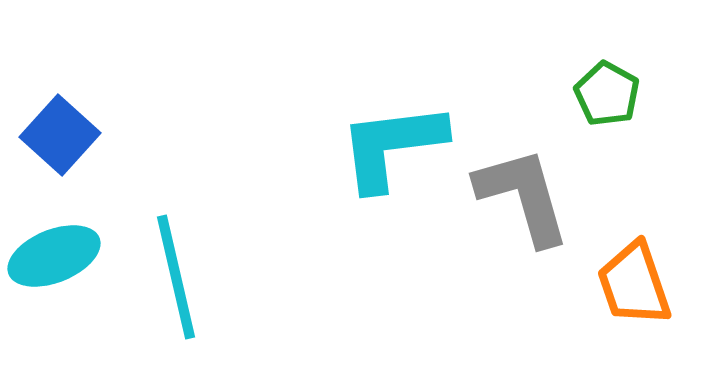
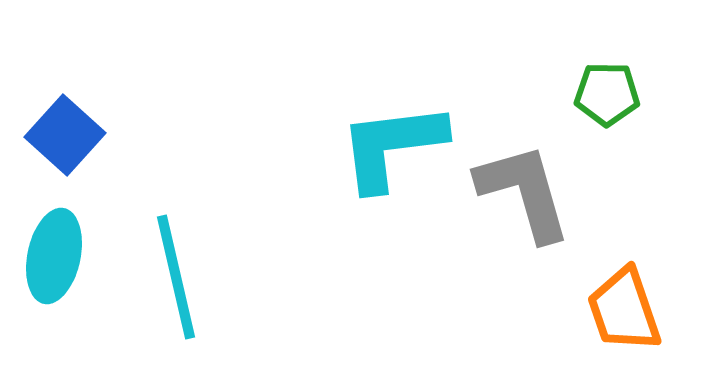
green pentagon: rotated 28 degrees counterclockwise
blue square: moved 5 px right
gray L-shape: moved 1 px right, 4 px up
cyan ellipse: rotated 56 degrees counterclockwise
orange trapezoid: moved 10 px left, 26 px down
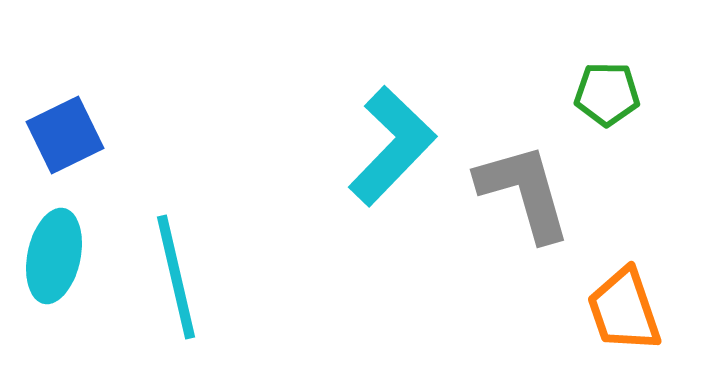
blue square: rotated 22 degrees clockwise
cyan L-shape: rotated 141 degrees clockwise
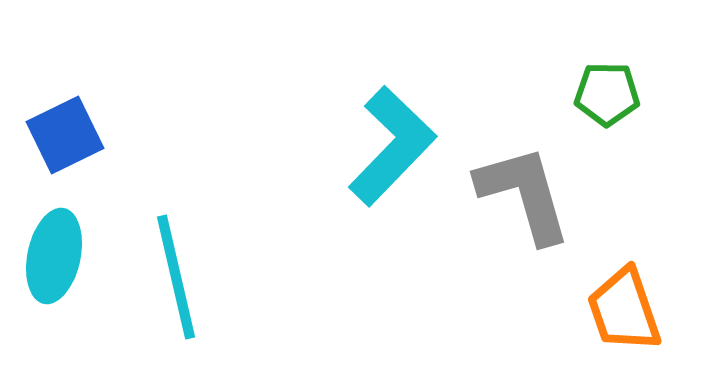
gray L-shape: moved 2 px down
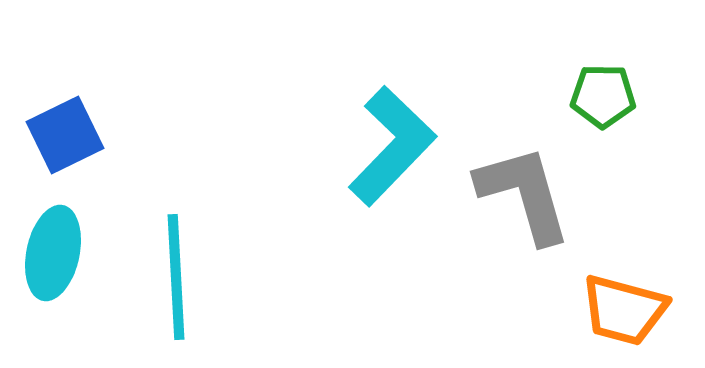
green pentagon: moved 4 px left, 2 px down
cyan ellipse: moved 1 px left, 3 px up
cyan line: rotated 10 degrees clockwise
orange trapezoid: rotated 56 degrees counterclockwise
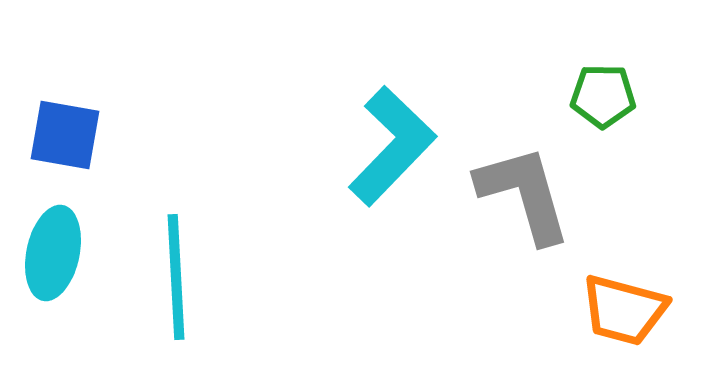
blue square: rotated 36 degrees clockwise
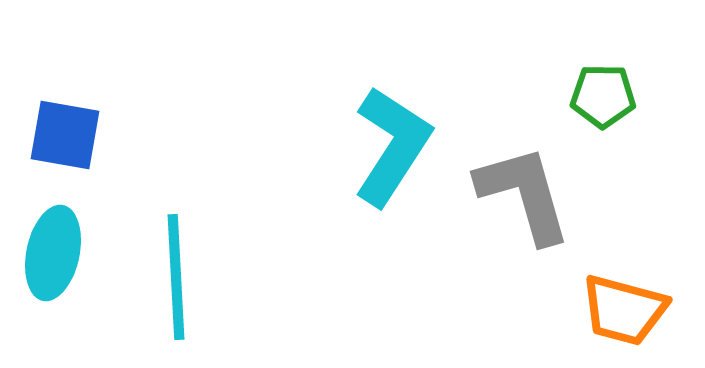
cyan L-shape: rotated 11 degrees counterclockwise
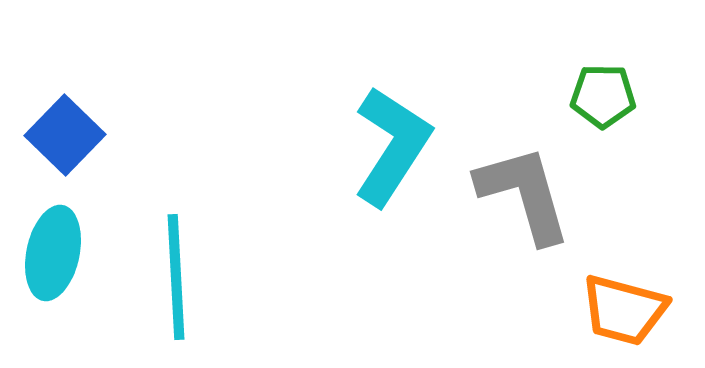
blue square: rotated 34 degrees clockwise
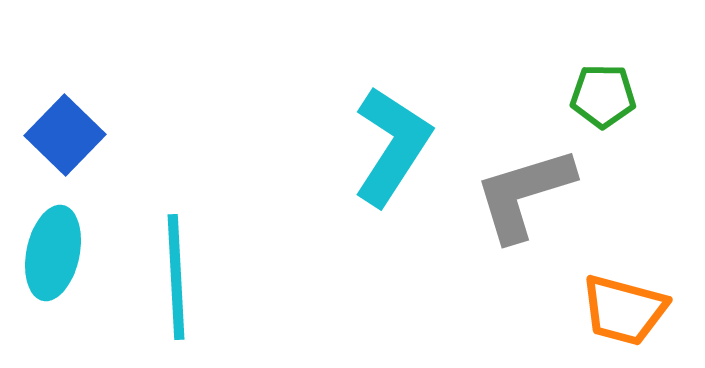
gray L-shape: rotated 91 degrees counterclockwise
